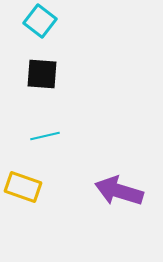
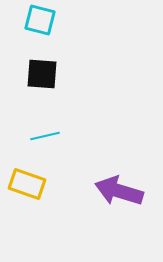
cyan square: moved 1 px up; rotated 24 degrees counterclockwise
yellow rectangle: moved 4 px right, 3 px up
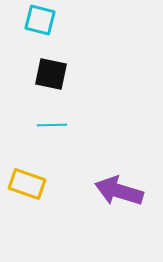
black square: moved 9 px right; rotated 8 degrees clockwise
cyan line: moved 7 px right, 11 px up; rotated 12 degrees clockwise
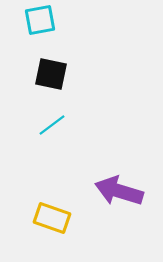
cyan square: rotated 24 degrees counterclockwise
cyan line: rotated 36 degrees counterclockwise
yellow rectangle: moved 25 px right, 34 px down
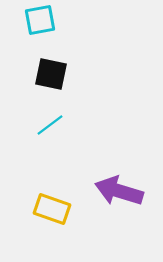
cyan line: moved 2 px left
yellow rectangle: moved 9 px up
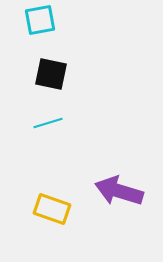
cyan line: moved 2 px left, 2 px up; rotated 20 degrees clockwise
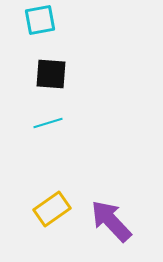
black square: rotated 8 degrees counterclockwise
purple arrow: moved 8 px left, 30 px down; rotated 30 degrees clockwise
yellow rectangle: rotated 54 degrees counterclockwise
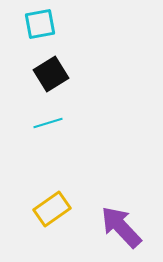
cyan square: moved 4 px down
black square: rotated 36 degrees counterclockwise
purple arrow: moved 10 px right, 6 px down
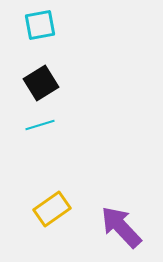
cyan square: moved 1 px down
black square: moved 10 px left, 9 px down
cyan line: moved 8 px left, 2 px down
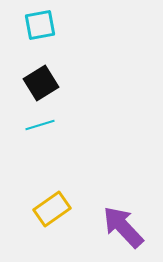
purple arrow: moved 2 px right
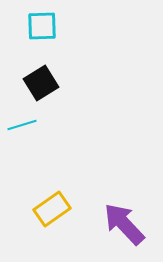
cyan square: moved 2 px right, 1 px down; rotated 8 degrees clockwise
cyan line: moved 18 px left
purple arrow: moved 1 px right, 3 px up
